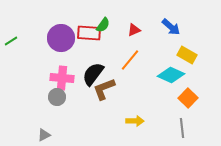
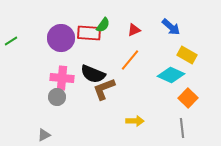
black semicircle: rotated 105 degrees counterclockwise
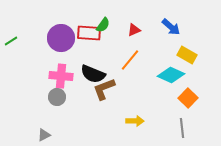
pink cross: moved 1 px left, 2 px up
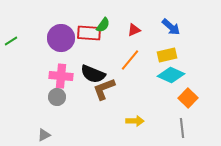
yellow rectangle: moved 20 px left; rotated 42 degrees counterclockwise
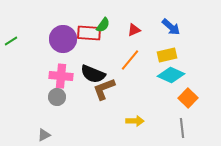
purple circle: moved 2 px right, 1 px down
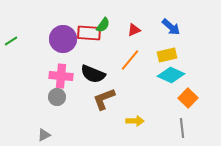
brown L-shape: moved 10 px down
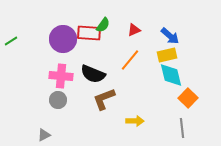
blue arrow: moved 1 px left, 9 px down
cyan diamond: rotated 52 degrees clockwise
gray circle: moved 1 px right, 3 px down
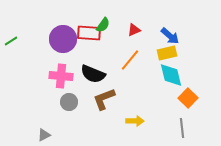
yellow rectangle: moved 2 px up
gray circle: moved 11 px right, 2 px down
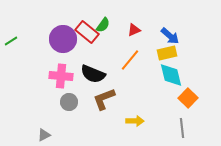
red rectangle: moved 2 px left, 1 px up; rotated 35 degrees clockwise
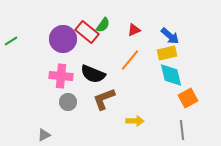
orange square: rotated 18 degrees clockwise
gray circle: moved 1 px left
gray line: moved 2 px down
